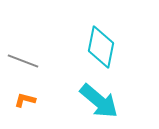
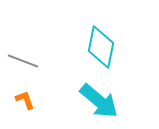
orange L-shape: rotated 55 degrees clockwise
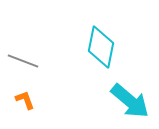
cyan arrow: moved 31 px right
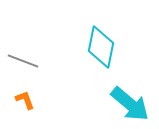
cyan arrow: moved 3 px down
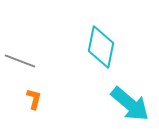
gray line: moved 3 px left
orange L-shape: moved 9 px right, 1 px up; rotated 35 degrees clockwise
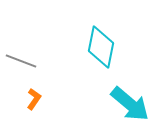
gray line: moved 1 px right
orange L-shape: rotated 20 degrees clockwise
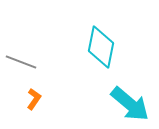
gray line: moved 1 px down
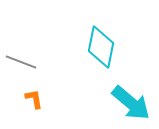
orange L-shape: rotated 45 degrees counterclockwise
cyan arrow: moved 1 px right, 1 px up
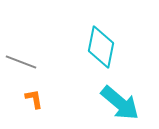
cyan arrow: moved 11 px left
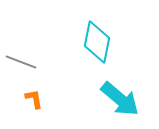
cyan diamond: moved 4 px left, 5 px up
cyan arrow: moved 4 px up
